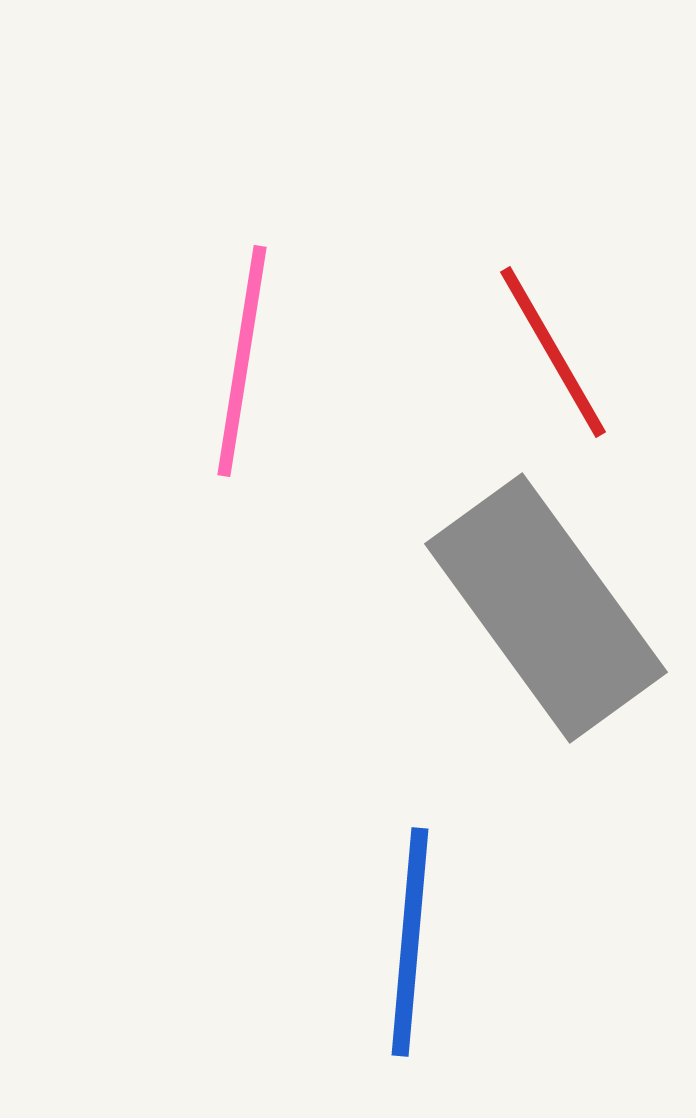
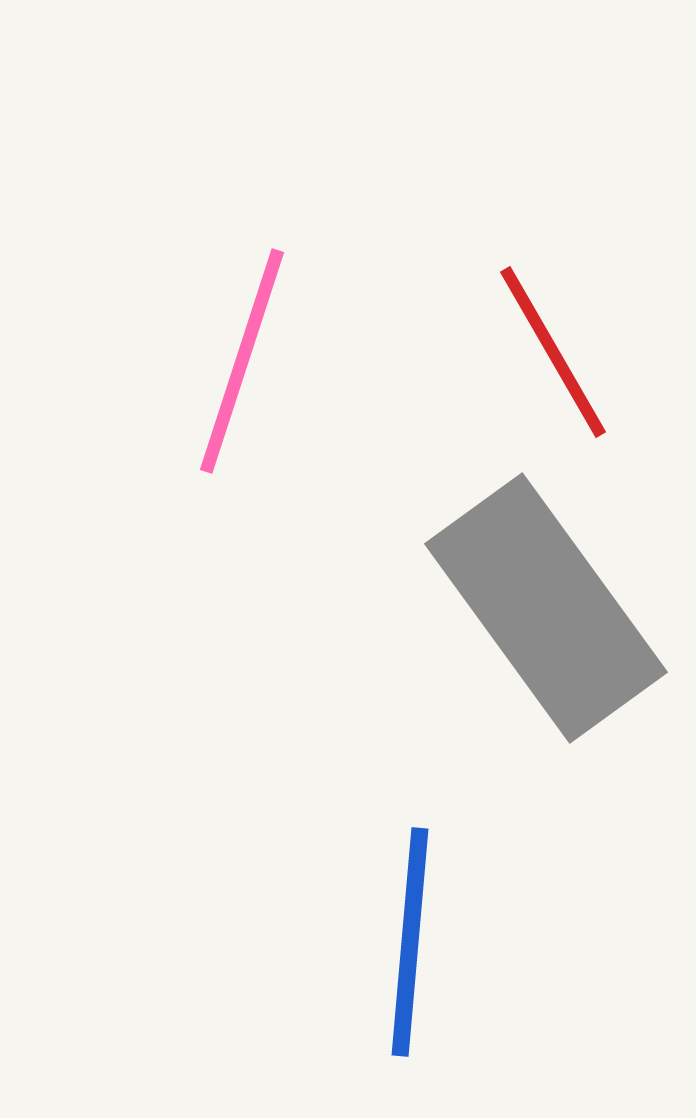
pink line: rotated 9 degrees clockwise
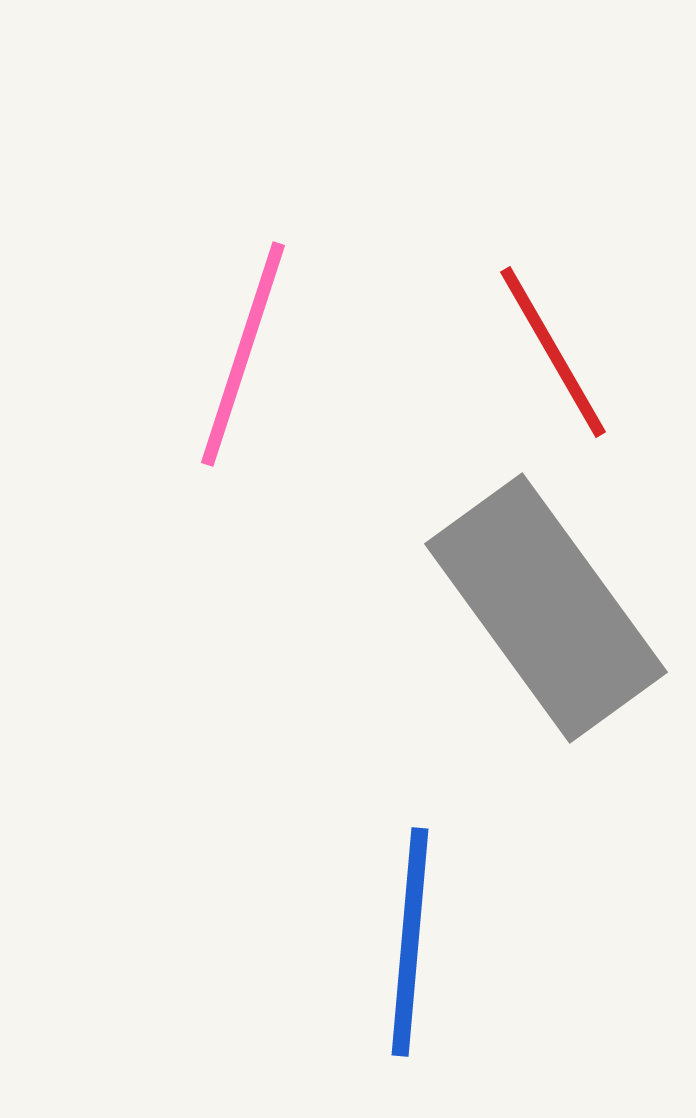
pink line: moved 1 px right, 7 px up
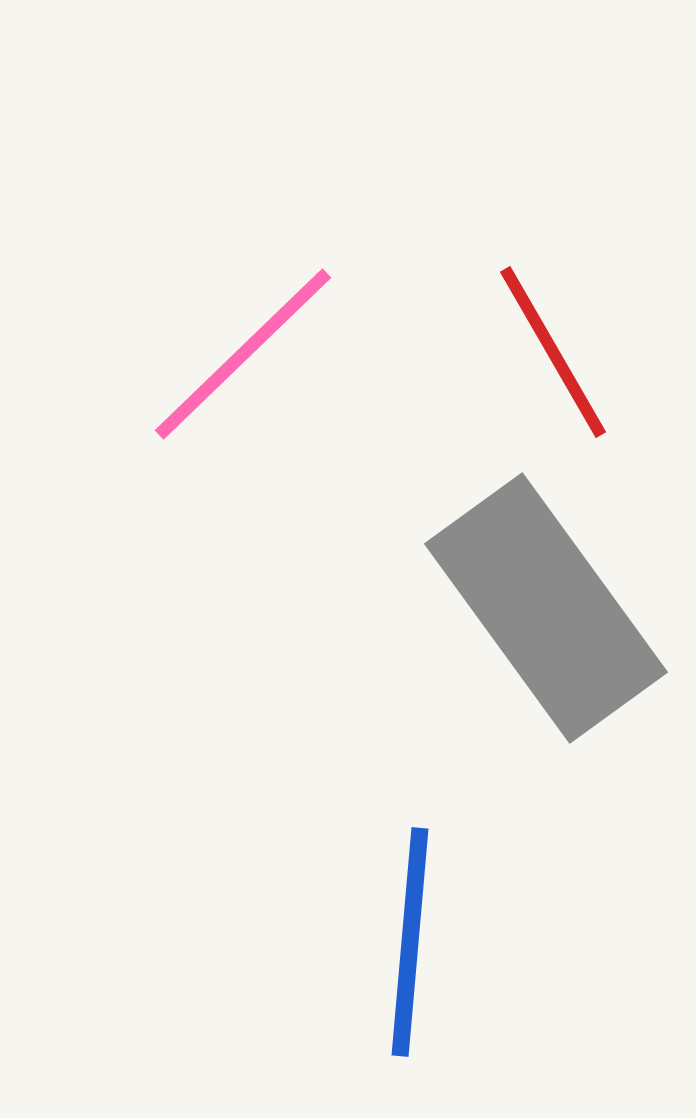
pink line: rotated 28 degrees clockwise
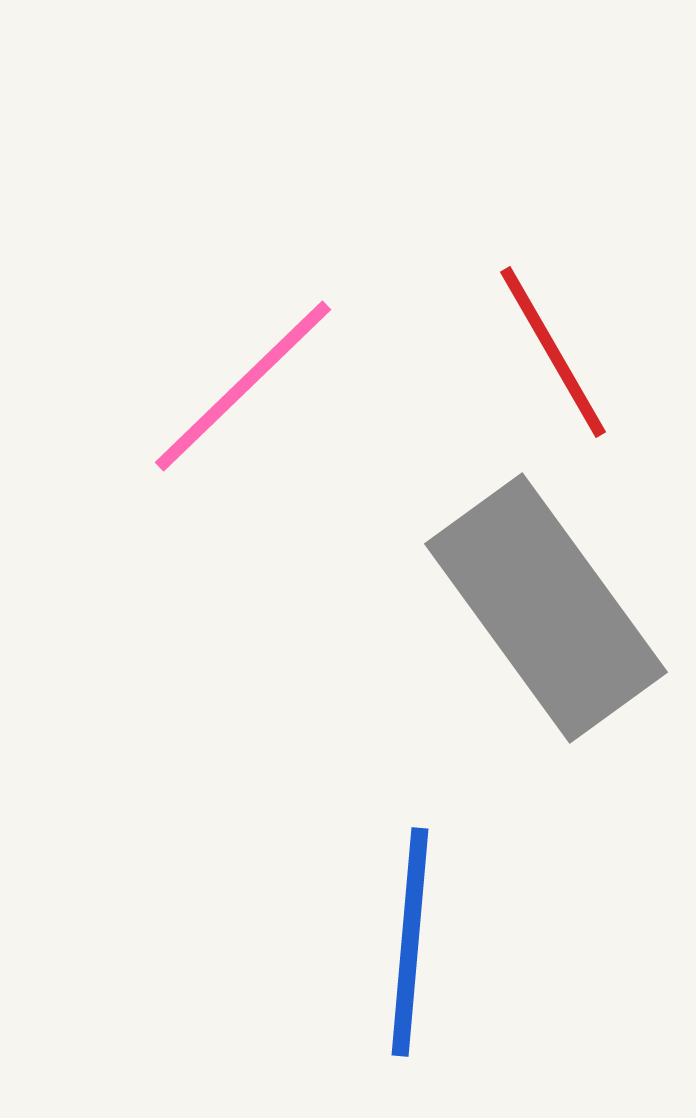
pink line: moved 32 px down
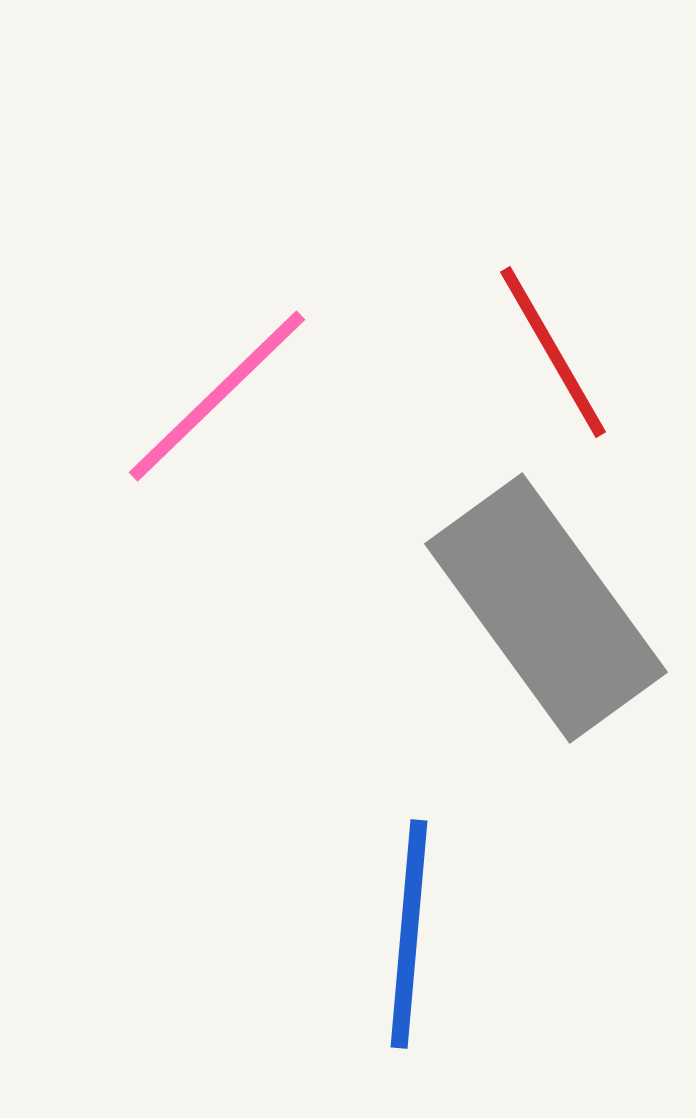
pink line: moved 26 px left, 10 px down
blue line: moved 1 px left, 8 px up
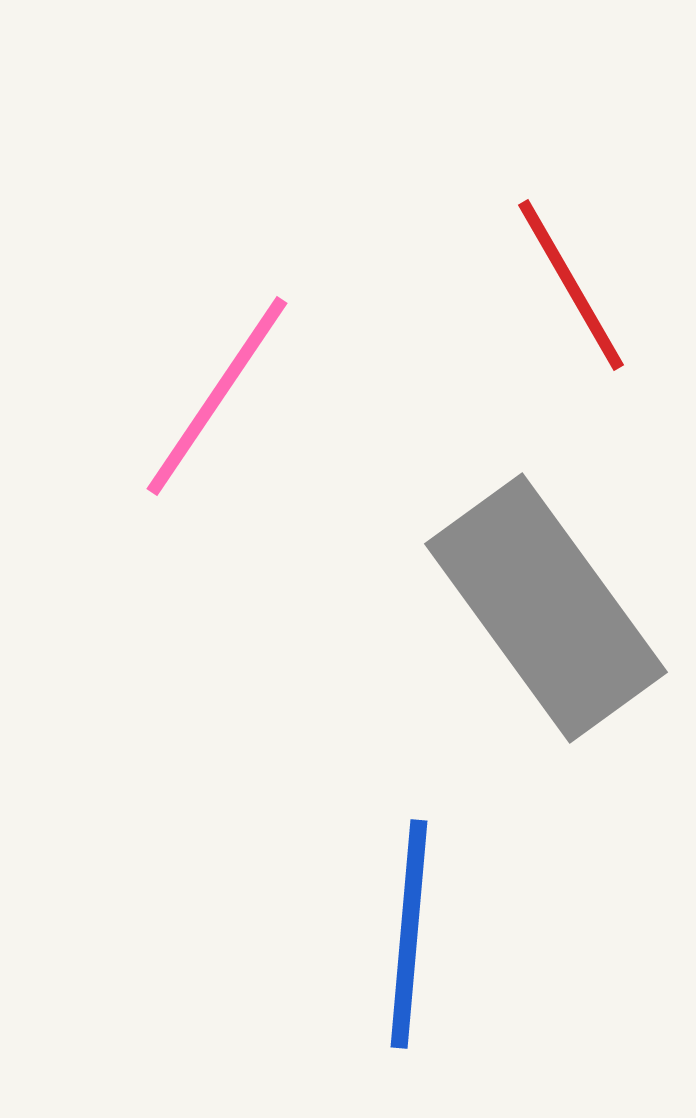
red line: moved 18 px right, 67 px up
pink line: rotated 12 degrees counterclockwise
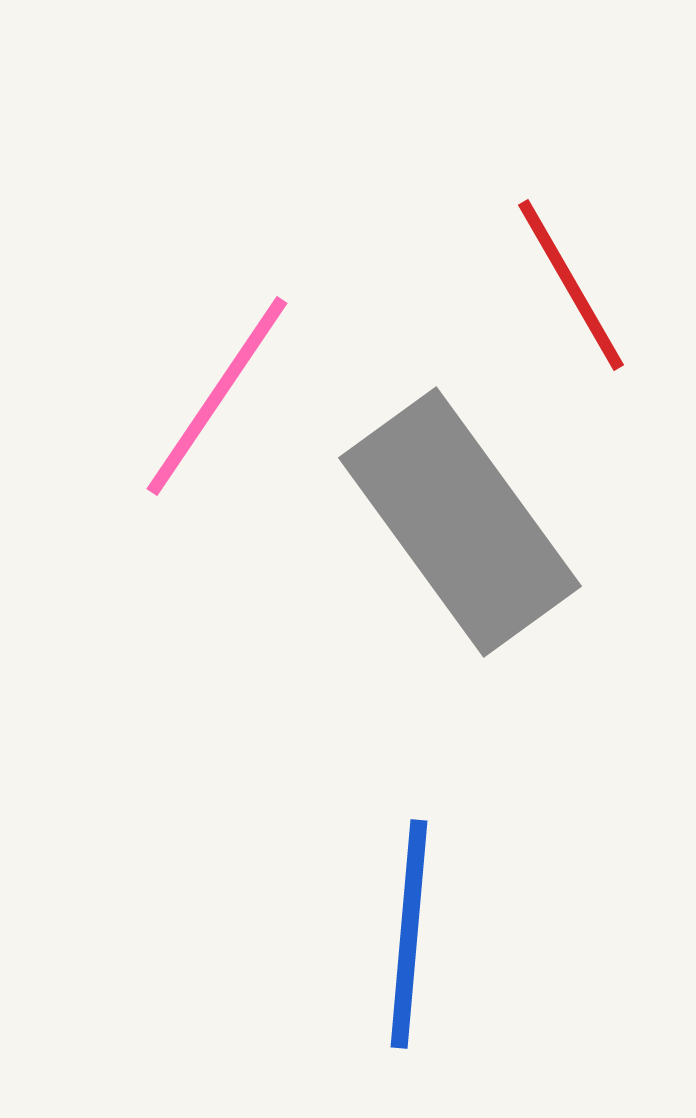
gray rectangle: moved 86 px left, 86 px up
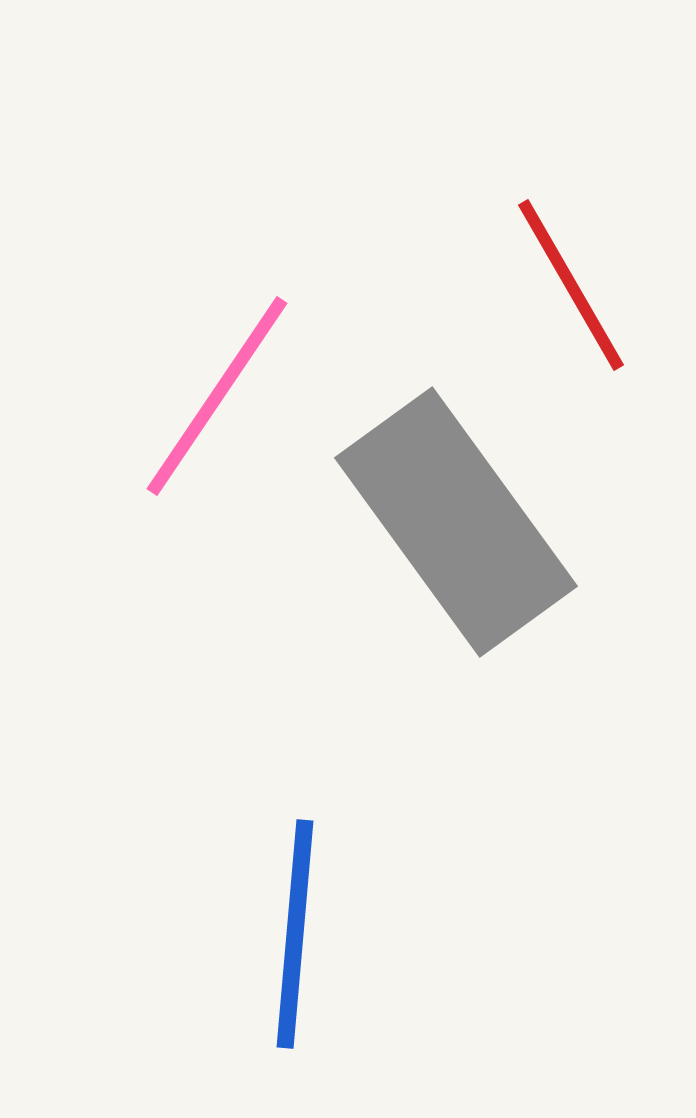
gray rectangle: moved 4 px left
blue line: moved 114 px left
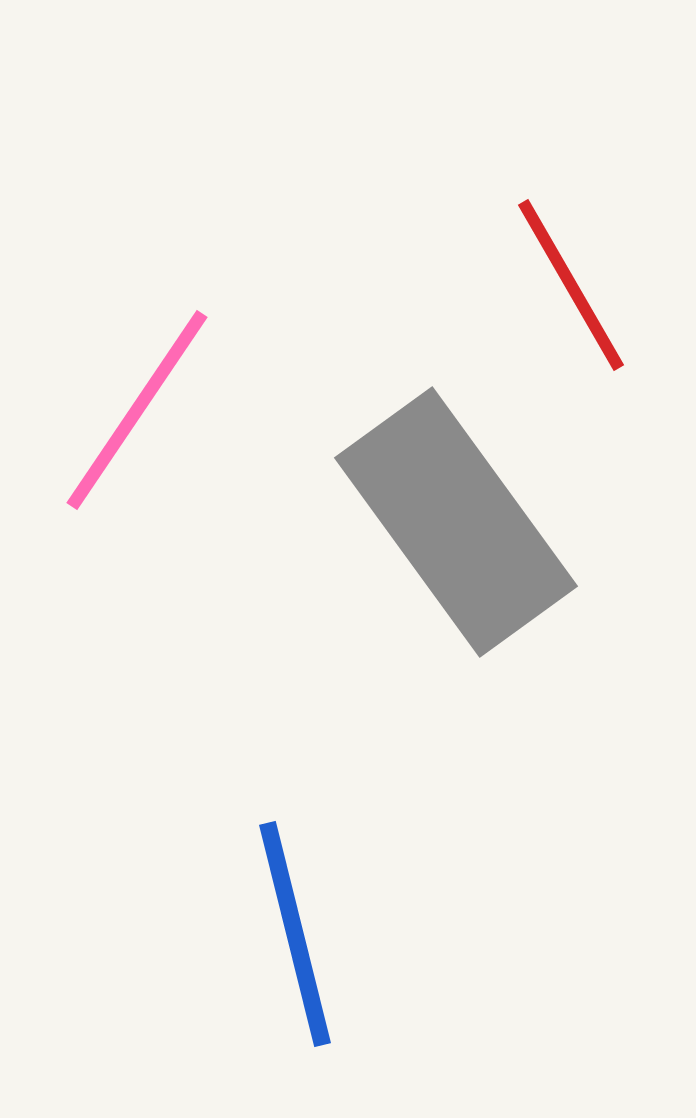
pink line: moved 80 px left, 14 px down
blue line: rotated 19 degrees counterclockwise
